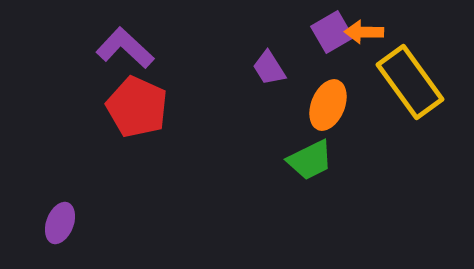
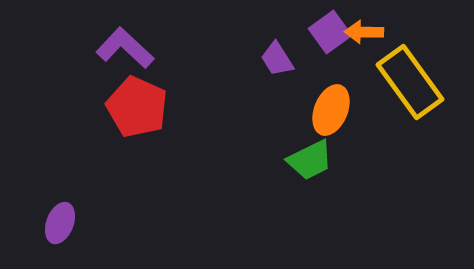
purple square: moved 2 px left; rotated 6 degrees counterclockwise
purple trapezoid: moved 8 px right, 9 px up
orange ellipse: moved 3 px right, 5 px down
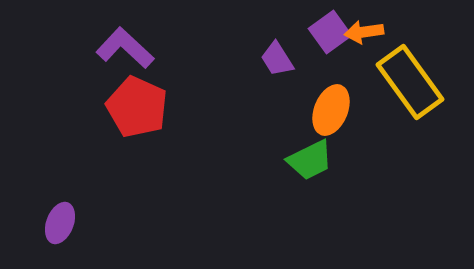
orange arrow: rotated 9 degrees counterclockwise
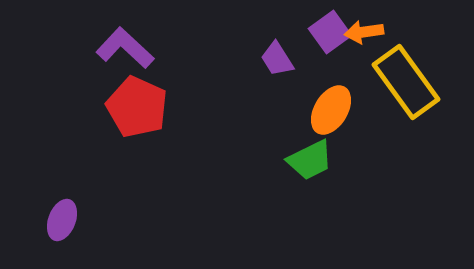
yellow rectangle: moved 4 px left
orange ellipse: rotated 9 degrees clockwise
purple ellipse: moved 2 px right, 3 px up
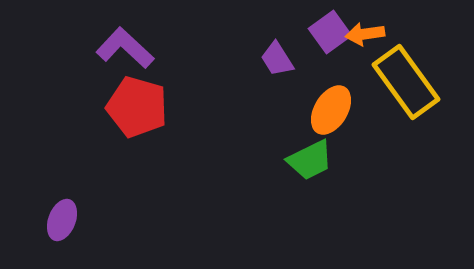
orange arrow: moved 1 px right, 2 px down
red pentagon: rotated 8 degrees counterclockwise
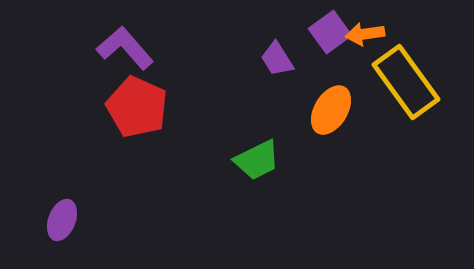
purple L-shape: rotated 6 degrees clockwise
red pentagon: rotated 8 degrees clockwise
green trapezoid: moved 53 px left
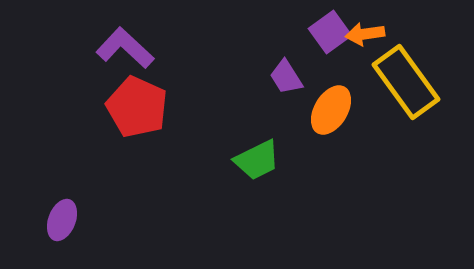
purple L-shape: rotated 6 degrees counterclockwise
purple trapezoid: moved 9 px right, 18 px down
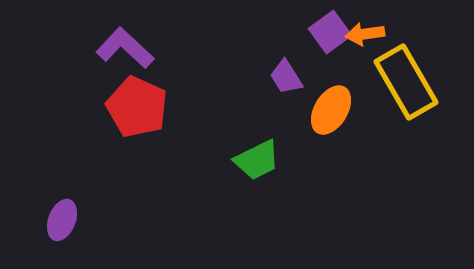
yellow rectangle: rotated 6 degrees clockwise
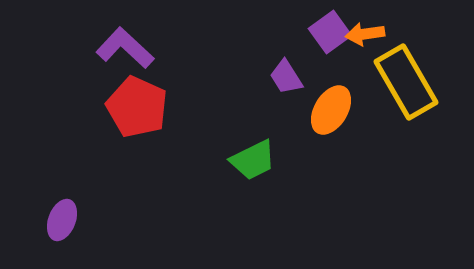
green trapezoid: moved 4 px left
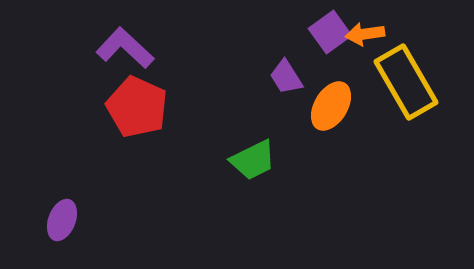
orange ellipse: moved 4 px up
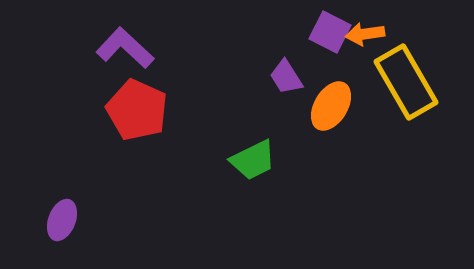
purple square: rotated 27 degrees counterclockwise
red pentagon: moved 3 px down
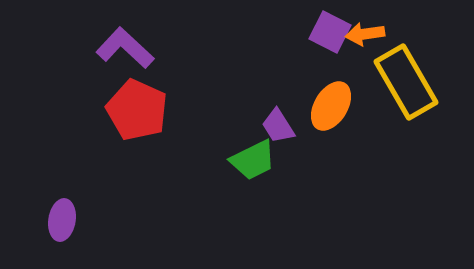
purple trapezoid: moved 8 px left, 49 px down
purple ellipse: rotated 12 degrees counterclockwise
